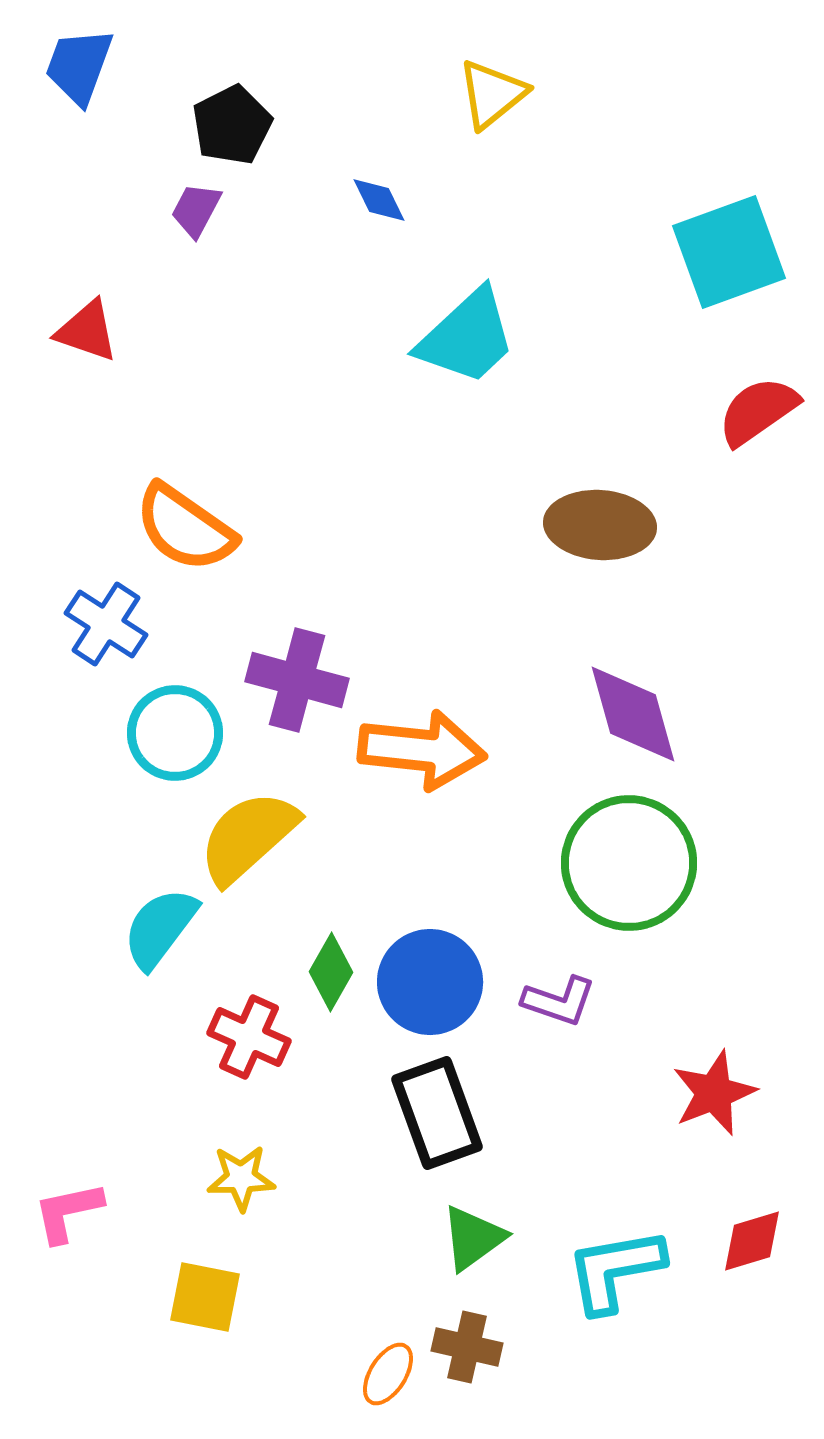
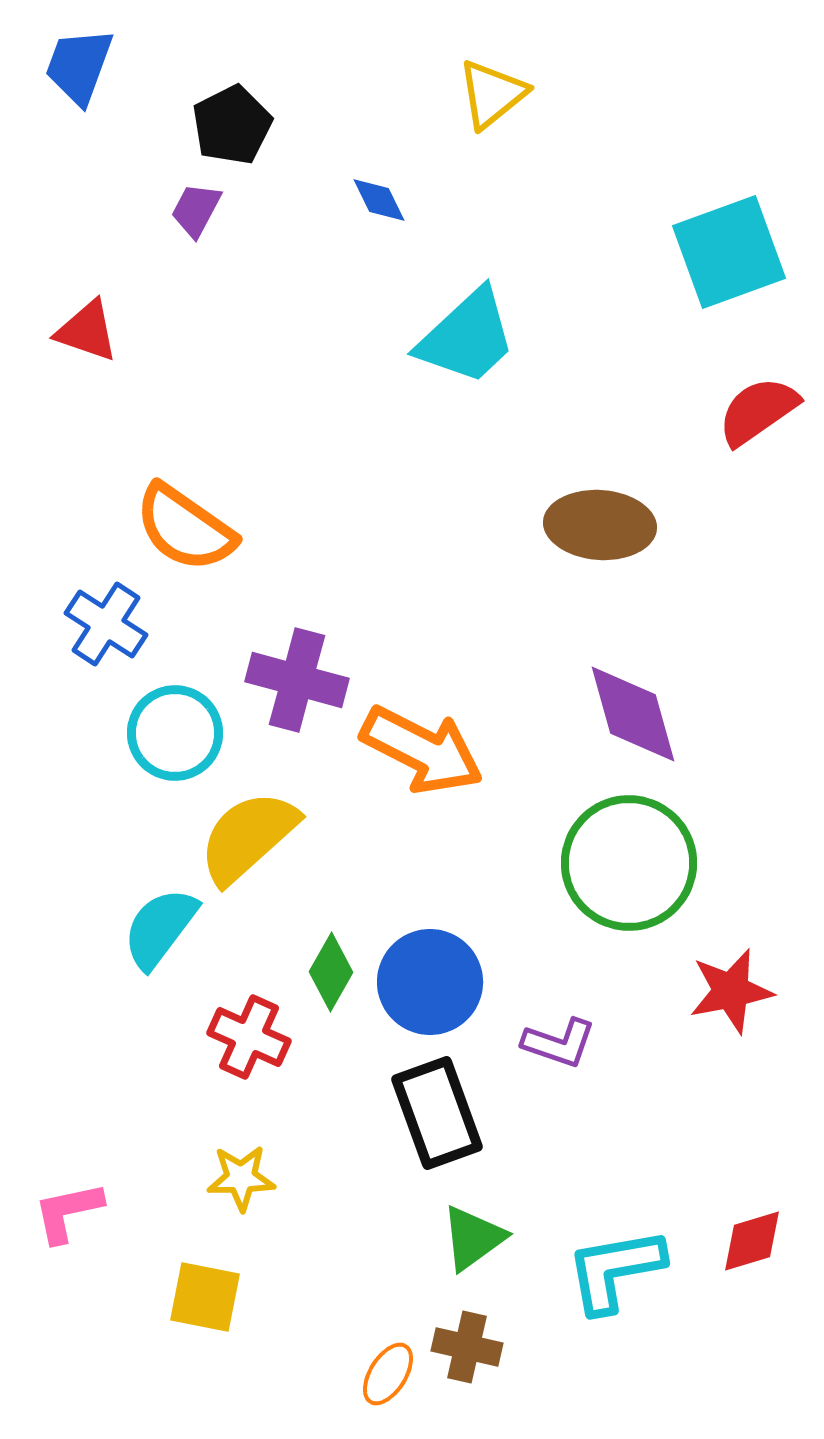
orange arrow: rotated 21 degrees clockwise
purple L-shape: moved 42 px down
red star: moved 17 px right, 102 px up; rotated 10 degrees clockwise
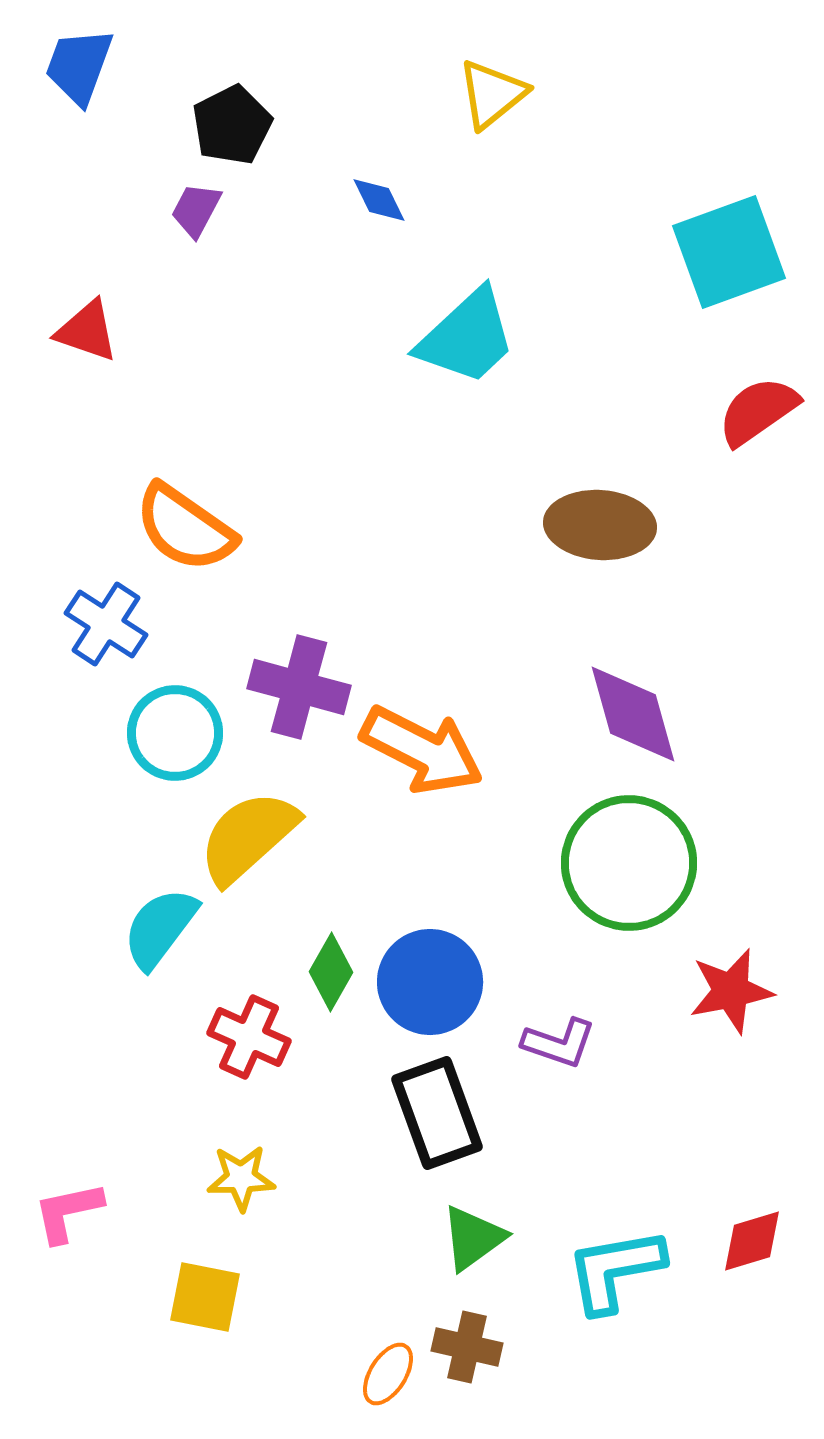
purple cross: moved 2 px right, 7 px down
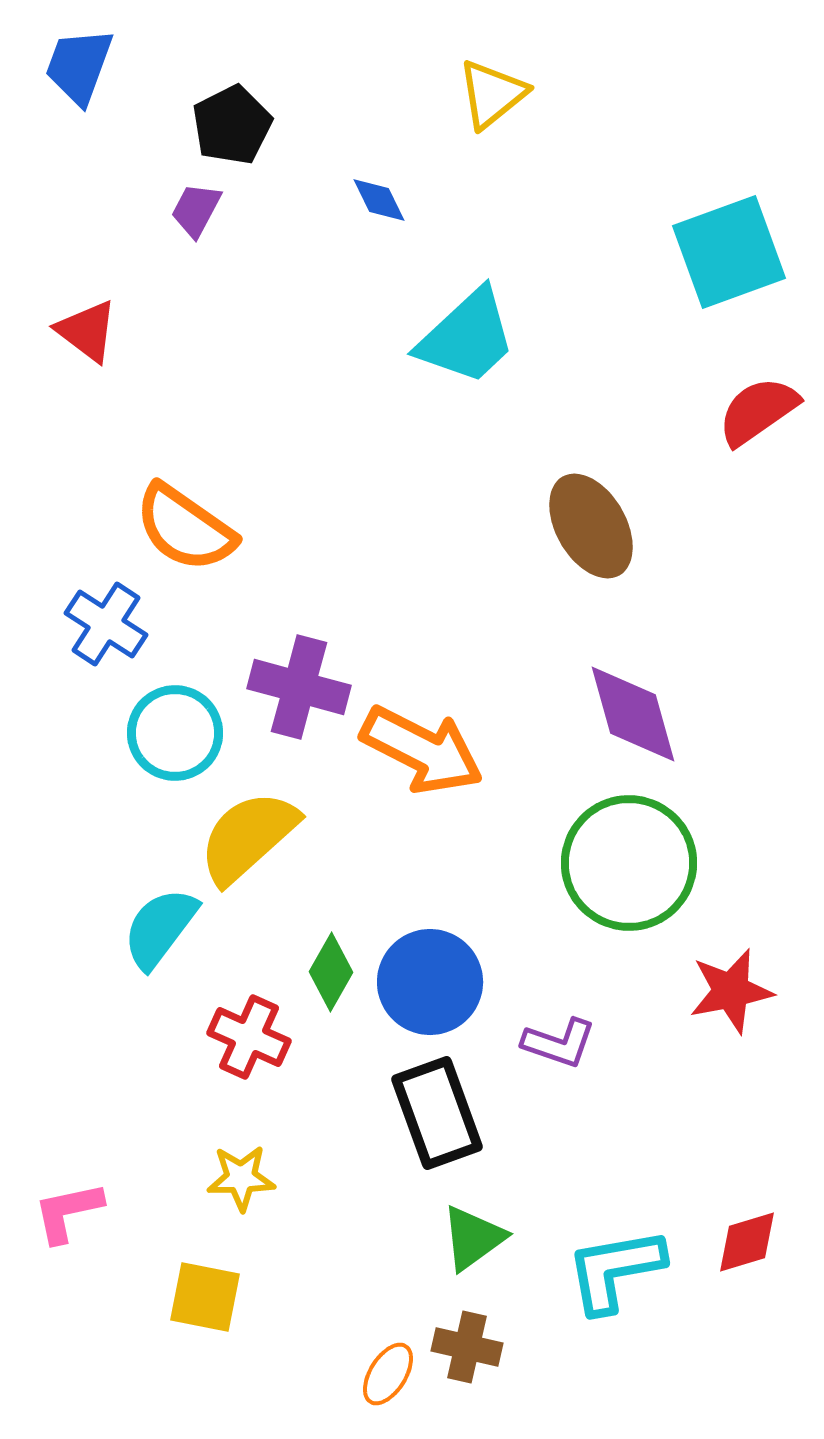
red triangle: rotated 18 degrees clockwise
brown ellipse: moved 9 px left, 1 px down; rotated 56 degrees clockwise
red diamond: moved 5 px left, 1 px down
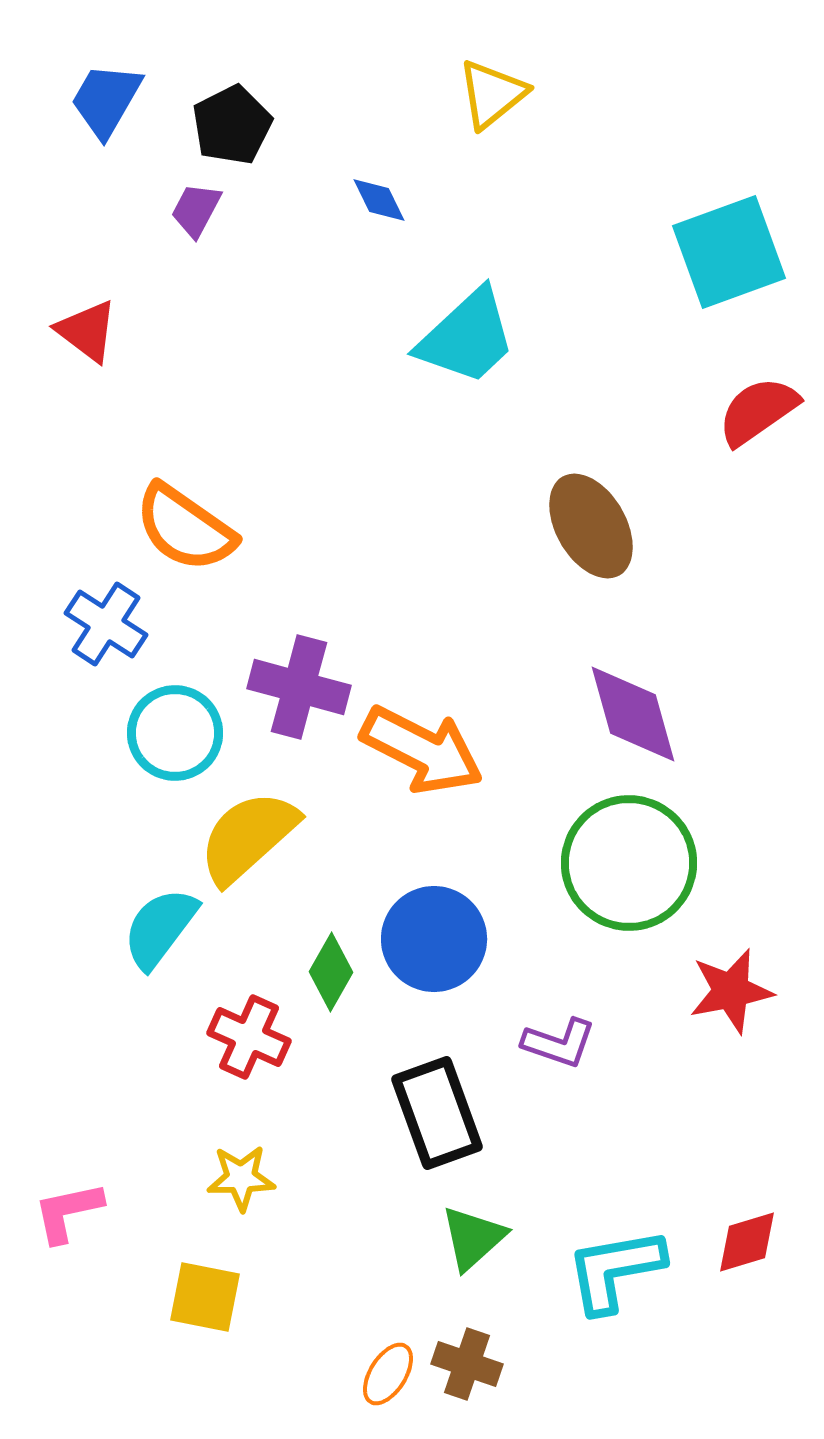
blue trapezoid: moved 27 px right, 34 px down; rotated 10 degrees clockwise
blue circle: moved 4 px right, 43 px up
green triangle: rotated 6 degrees counterclockwise
brown cross: moved 17 px down; rotated 6 degrees clockwise
